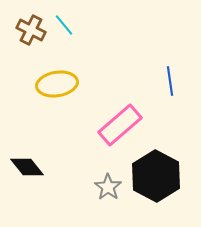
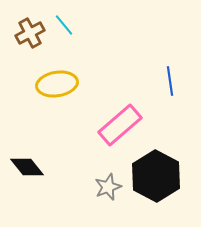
brown cross: moved 1 px left, 3 px down; rotated 36 degrees clockwise
gray star: rotated 16 degrees clockwise
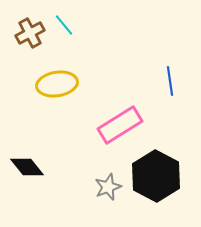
pink rectangle: rotated 9 degrees clockwise
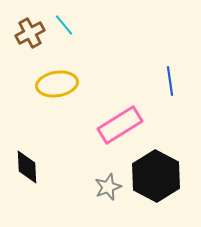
black diamond: rotated 36 degrees clockwise
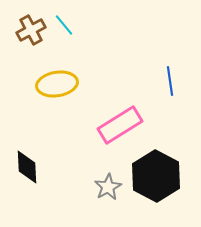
brown cross: moved 1 px right, 3 px up
gray star: rotated 8 degrees counterclockwise
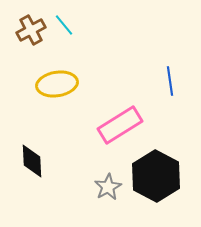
black diamond: moved 5 px right, 6 px up
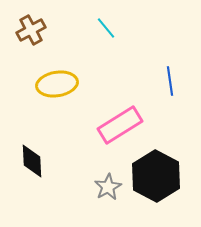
cyan line: moved 42 px right, 3 px down
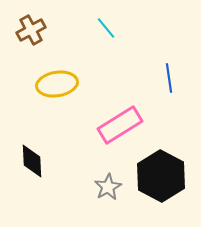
blue line: moved 1 px left, 3 px up
black hexagon: moved 5 px right
